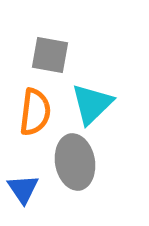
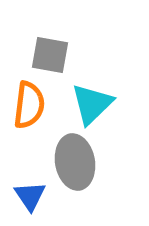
orange semicircle: moved 6 px left, 7 px up
blue triangle: moved 7 px right, 7 px down
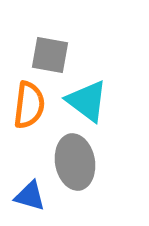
cyan triangle: moved 5 px left, 3 px up; rotated 39 degrees counterclockwise
blue triangle: rotated 40 degrees counterclockwise
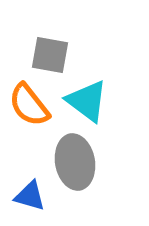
orange semicircle: rotated 135 degrees clockwise
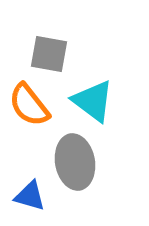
gray square: moved 1 px left, 1 px up
cyan triangle: moved 6 px right
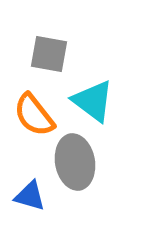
orange semicircle: moved 5 px right, 10 px down
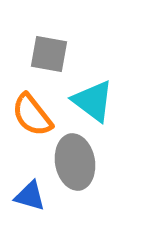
orange semicircle: moved 2 px left
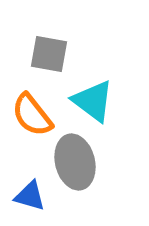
gray ellipse: rotated 4 degrees counterclockwise
